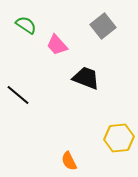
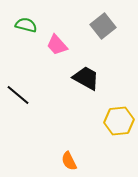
green semicircle: rotated 20 degrees counterclockwise
black trapezoid: rotated 8 degrees clockwise
yellow hexagon: moved 17 px up
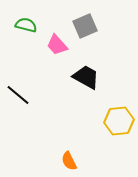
gray square: moved 18 px left; rotated 15 degrees clockwise
black trapezoid: moved 1 px up
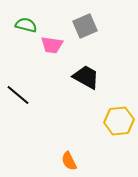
pink trapezoid: moved 5 px left; rotated 40 degrees counterclockwise
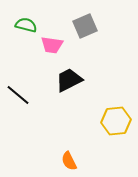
black trapezoid: moved 17 px left, 3 px down; rotated 56 degrees counterclockwise
yellow hexagon: moved 3 px left
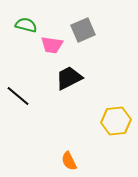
gray square: moved 2 px left, 4 px down
black trapezoid: moved 2 px up
black line: moved 1 px down
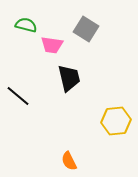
gray square: moved 3 px right, 1 px up; rotated 35 degrees counterclockwise
black trapezoid: rotated 104 degrees clockwise
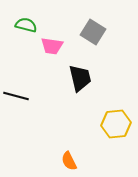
gray square: moved 7 px right, 3 px down
pink trapezoid: moved 1 px down
black trapezoid: moved 11 px right
black line: moved 2 px left; rotated 25 degrees counterclockwise
yellow hexagon: moved 3 px down
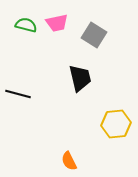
gray square: moved 1 px right, 3 px down
pink trapezoid: moved 5 px right, 23 px up; rotated 20 degrees counterclockwise
black line: moved 2 px right, 2 px up
